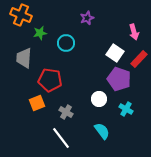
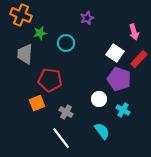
gray trapezoid: moved 1 px right, 4 px up
cyan cross: moved 3 px left, 1 px down
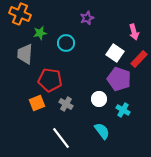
orange cross: moved 1 px left, 1 px up
gray cross: moved 8 px up
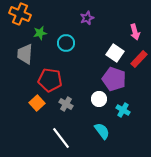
pink arrow: moved 1 px right
purple pentagon: moved 5 px left
orange square: rotated 21 degrees counterclockwise
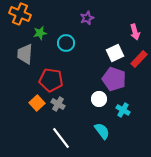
white square: rotated 30 degrees clockwise
red pentagon: moved 1 px right
gray cross: moved 8 px left
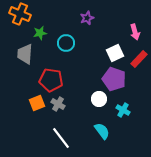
orange square: rotated 21 degrees clockwise
